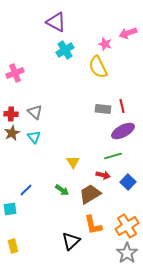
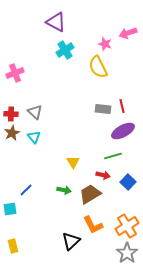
green arrow: moved 2 px right; rotated 24 degrees counterclockwise
orange L-shape: rotated 15 degrees counterclockwise
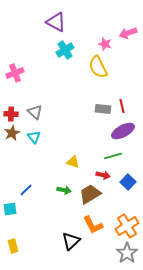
yellow triangle: rotated 40 degrees counterclockwise
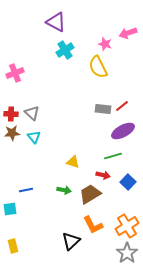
red line: rotated 64 degrees clockwise
gray triangle: moved 3 px left, 1 px down
brown star: rotated 21 degrees clockwise
blue line: rotated 32 degrees clockwise
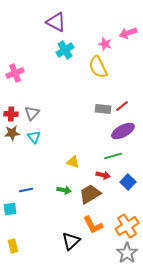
gray triangle: rotated 28 degrees clockwise
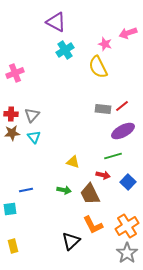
gray triangle: moved 2 px down
brown trapezoid: rotated 85 degrees counterclockwise
